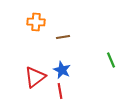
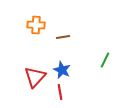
orange cross: moved 3 px down
green line: moved 6 px left; rotated 49 degrees clockwise
red triangle: rotated 10 degrees counterclockwise
red line: moved 1 px down
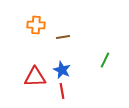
red triangle: rotated 45 degrees clockwise
red line: moved 2 px right, 1 px up
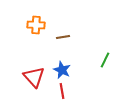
red triangle: moved 1 px left; rotated 50 degrees clockwise
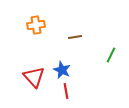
orange cross: rotated 12 degrees counterclockwise
brown line: moved 12 px right
green line: moved 6 px right, 5 px up
red line: moved 4 px right
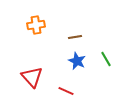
green line: moved 5 px left, 4 px down; rotated 56 degrees counterclockwise
blue star: moved 15 px right, 9 px up
red triangle: moved 2 px left
red line: rotated 56 degrees counterclockwise
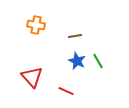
orange cross: rotated 18 degrees clockwise
brown line: moved 1 px up
green line: moved 8 px left, 2 px down
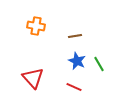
orange cross: moved 1 px down
green line: moved 1 px right, 3 px down
red triangle: moved 1 px right, 1 px down
red line: moved 8 px right, 4 px up
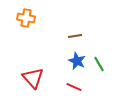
orange cross: moved 10 px left, 8 px up
